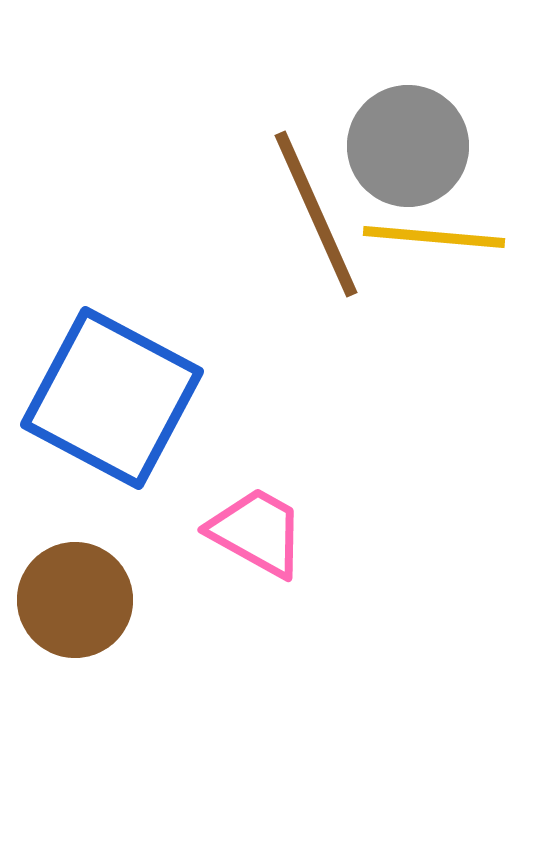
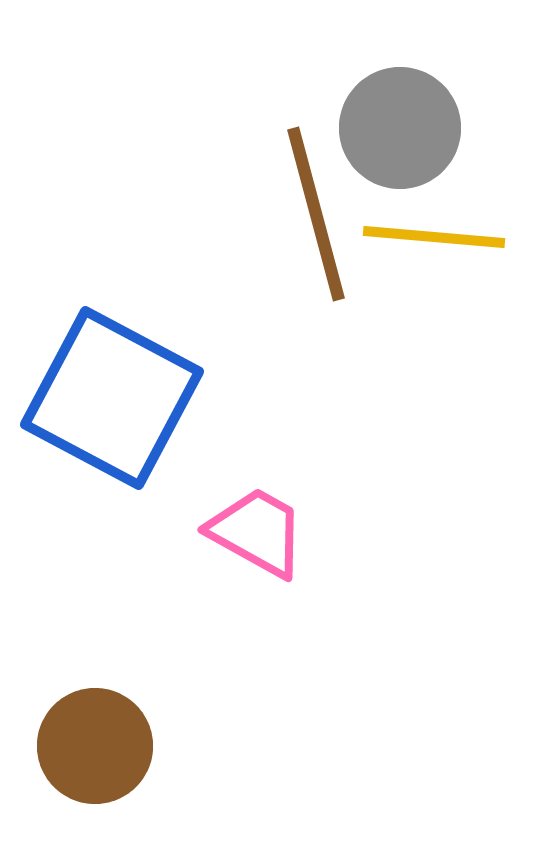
gray circle: moved 8 px left, 18 px up
brown line: rotated 9 degrees clockwise
brown circle: moved 20 px right, 146 px down
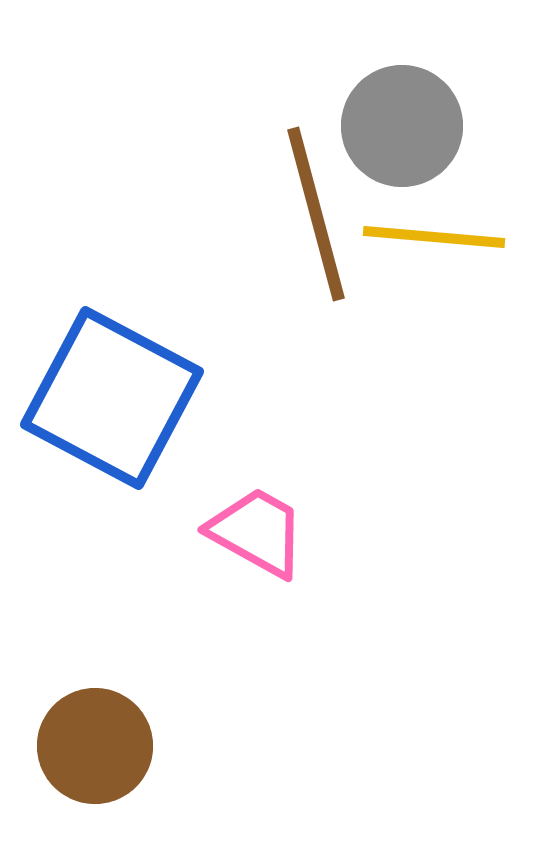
gray circle: moved 2 px right, 2 px up
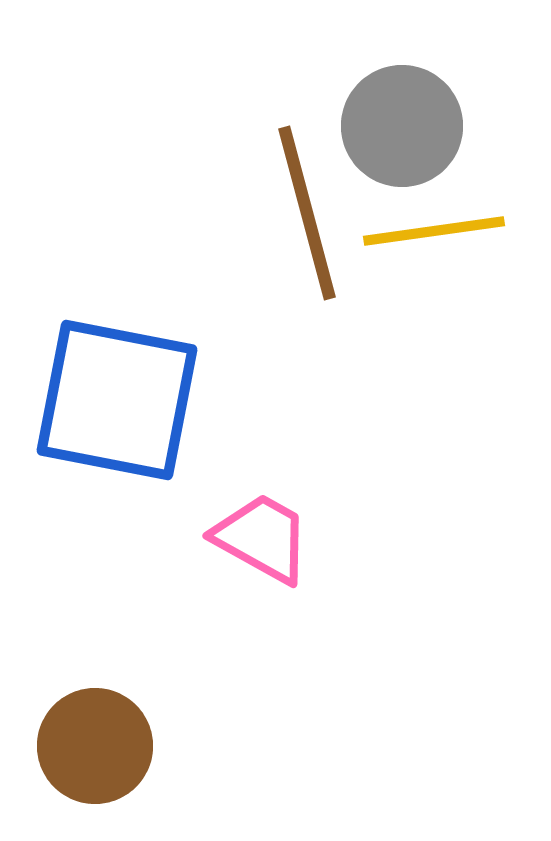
brown line: moved 9 px left, 1 px up
yellow line: moved 6 px up; rotated 13 degrees counterclockwise
blue square: moved 5 px right, 2 px down; rotated 17 degrees counterclockwise
pink trapezoid: moved 5 px right, 6 px down
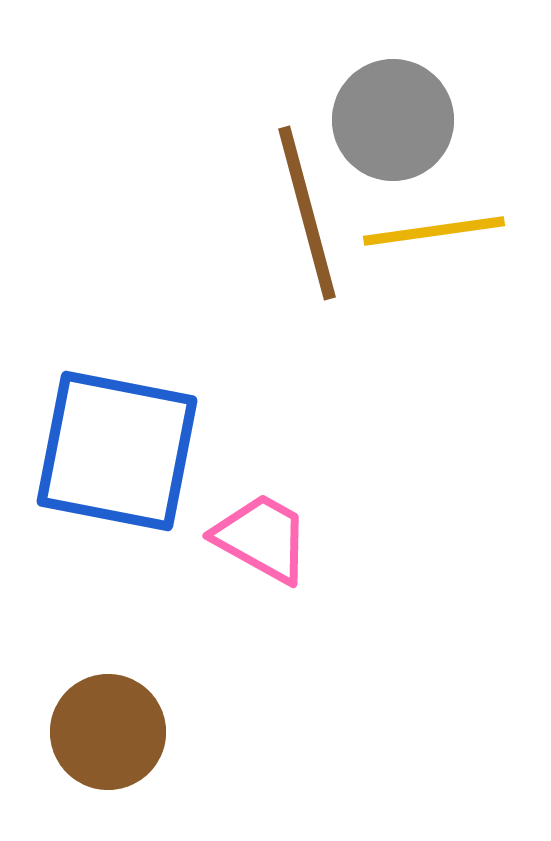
gray circle: moved 9 px left, 6 px up
blue square: moved 51 px down
brown circle: moved 13 px right, 14 px up
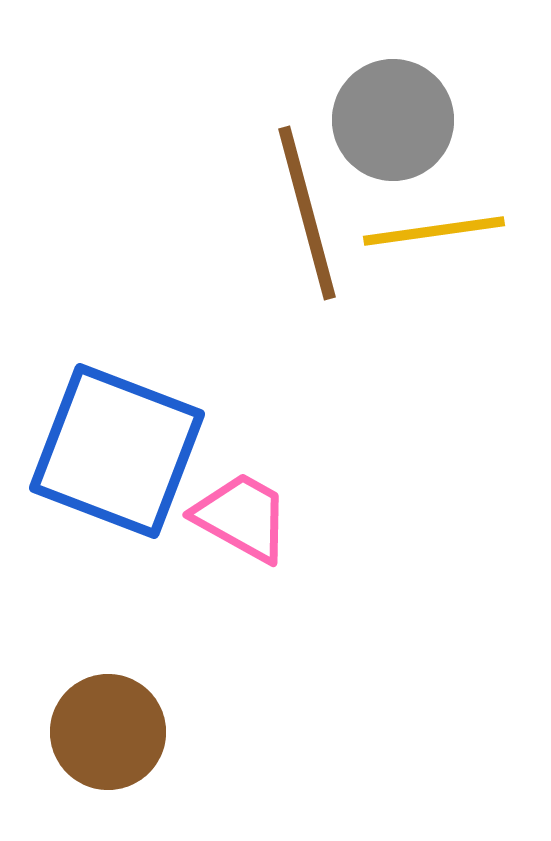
blue square: rotated 10 degrees clockwise
pink trapezoid: moved 20 px left, 21 px up
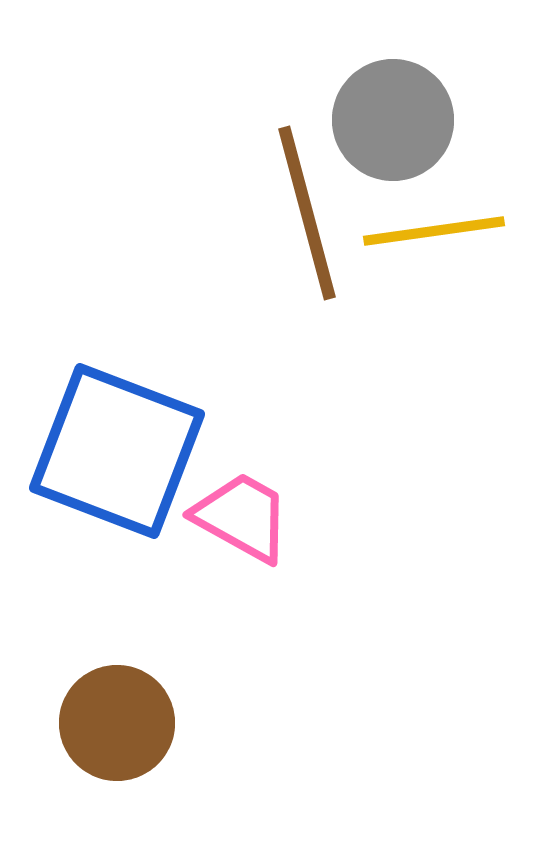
brown circle: moved 9 px right, 9 px up
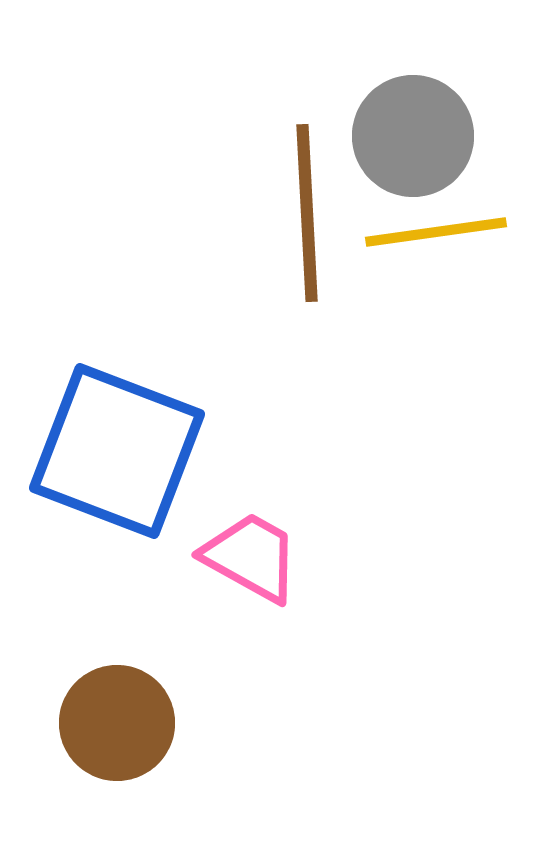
gray circle: moved 20 px right, 16 px down
brown line: rotated 12 degrees clockwise
yellow line: moved 2 px right, 1 px down
pink trapezoid: moved 9 px right, 40 px down
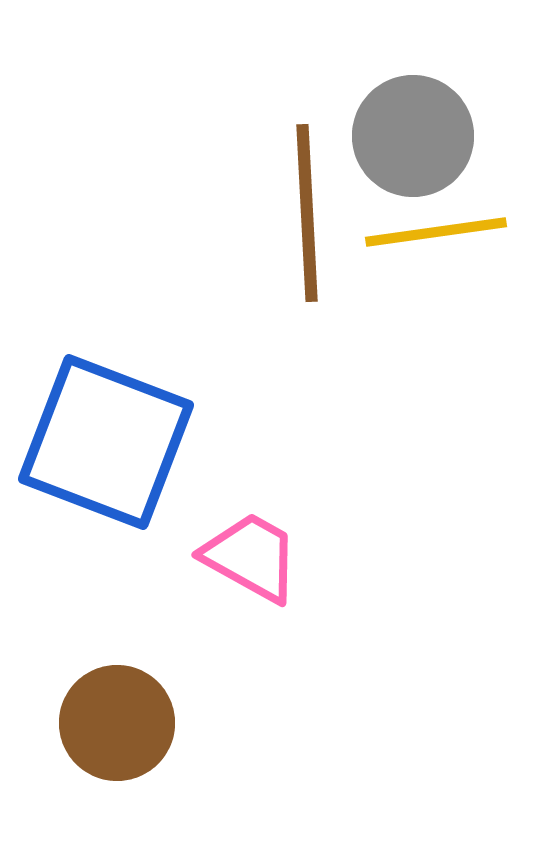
blue square: moved 11 px left, 9 px up
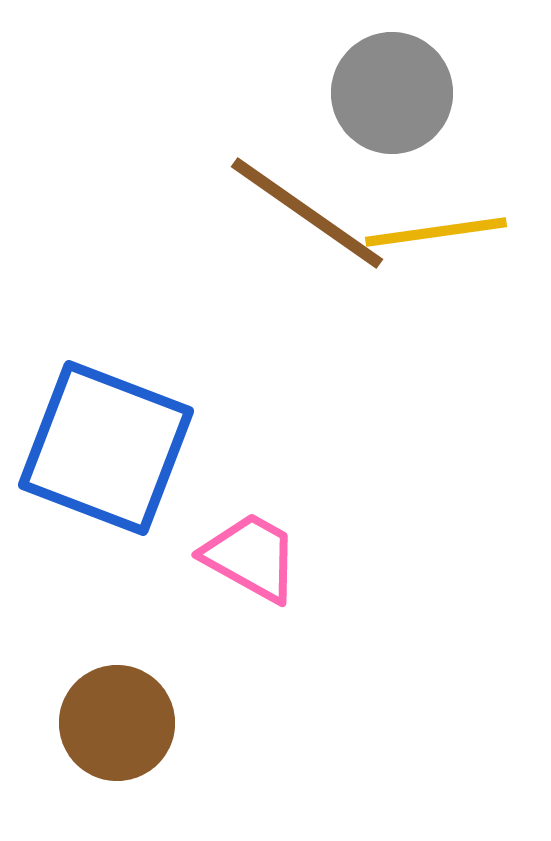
gray circle: moved 21 px left, 43 px up
brown line: rotated 52 degrees counterclockwise
blue square: moved 6 px down
